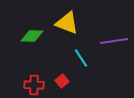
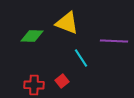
purple line: rotated 12 degrees clockwise
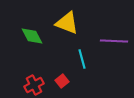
green diamond: rotated 60 degrees clockwise
cyan line: moved 1 px right, 1 px down; rotated 18 degrees clockwise
red cross: rotated 30 degrees counterclockwise
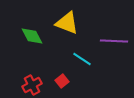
cyan line: rotated 42 degrees counterclockwise
red cross: moved 2 px left
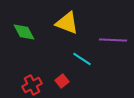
green diamond: moved 8 px left, 4 px up
purple line: moved 1 px left, 1 px up
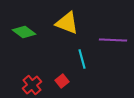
green diamond: rotated 25 degrees counterclockwise
cyan line: rotated 42 degrees clockwise
red cross: rotated 12 degrees counterclockwise
